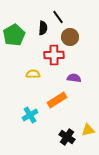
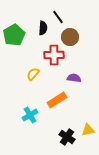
yellow semicircle: rotated 48 degrees counterclockwise
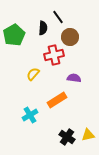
red cross: rotated 12 degrees counterclockwise
yellow triangle: moved 5 px down
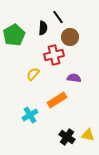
yellow triangle: rotated 24 degrees clockwise
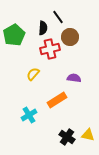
red cross: moved 4 px left, 6 px up
cyan cross: moved 1 px left
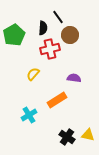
brown circle: moved 2 px up
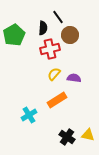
yellow semicircle: moved 21 px right
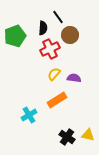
green pentagon: moved 1 px right, 1 px down; rotated 10 degrees clockwise
red cross: rotated 12 degrees counterclockwise
